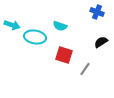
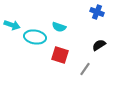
cyan semicircle: moved 1 px left, 1 px down
black semicircle: moved 2 px left, 3 px down
red square: moved 4 px left
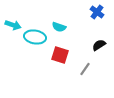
blue cross: rotated 16 degrees clockwise
cyan arrow: moved 1 px right
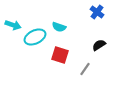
cyan ellipse: rotated 35 degrees counterclockwise
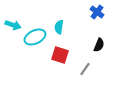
cyan semicircle: rotated 80 degrees clockwise
black semicircle: rotated 144 degrees clockwise
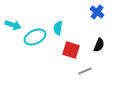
cyan semicircle: moved 1 px left, 1 px down
red square: moved 11 px right, 5 px up
gray line: moved 2 px down; rotated 32 degrees clockwise
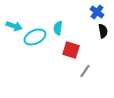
cyan arrow: moved 1 px right, 1 px down
black semicircle: moved 4 px right, 14 px up; rotated 32 degrees counterclockwise
gray line: rotated 32 degrees counterclockwise
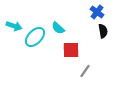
cyan semicircle: rotated 56 degrees counterclockwise
cyan ellipse: rotated 20 degrees counterclockwise
red square: rotated 18 degrees counterclockwise
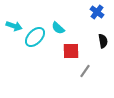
black semicircle: moved 10 px down
red square: moved 1 px down
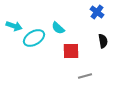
cyan ellipse: moved 1 px left, 1 px down; rotated 15 degrees clockwise
gray line: moved 5 px down; rotated 40 degrees clockwise
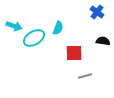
cyan semicircle: rotated 112 degrees counterclockwise
black semicircle: rotated 72 degrees counterclockwise
red square: moved 3 px right, 2 px down
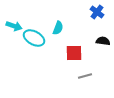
cyan ellipse: rotated 60 degrees clockwise
